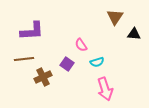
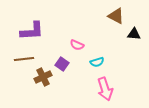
brown triangle: moved 1 px right, 1 px up; rotated 36 degrees counterclockwise
pink semicircle: moved 4 px left; rotated 32 degrees counterclockwise
purple square: moved 5 px left
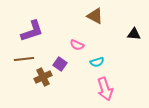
brown triangle: moved 21 px left
purple L-shape: rotated 15 degrees counterclockwise
purple square: moved 2 px left
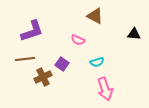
pink semicircle: moved 1 px right, 5 px up
brown line: moved 1 px right
purple square: moved 2 px right
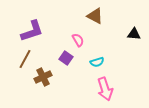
pink semicircle: rotated 144 degrees counterclockwise
brown line: rotated 54 degrees counterclockwise
purple square: moved 4 px right, 6 px up
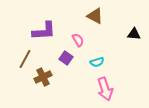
purple L-shape: moved 12 px right; rotated 15 degrees clockwise
